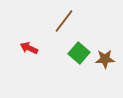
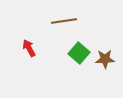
brown line: rotated 45 degrees clockwise
red arrow: rotated 36 degrees clockwise
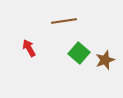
brown star: moved 1 px down; rotated 18 degrees counterclockwise
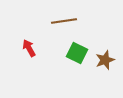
green square: moved 2 px left; rotated 15 degrees counterclockwise
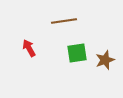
green square: rotated 35 degrees counterclockwise
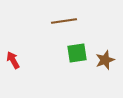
red arrow: moved 16 px left, 12 px down
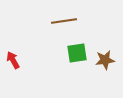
brown star: rotated 12 degrees clockwise
